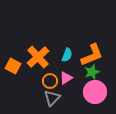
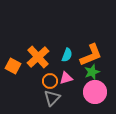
orange L-shape: moved 1 px left
pink triangle: rotated 16 degrees clockwise
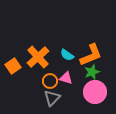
cyan semicircle: rotated 104 degrees clockwise
orange square: rotated 28 degrees clockwise
pink triangle: rotated 32 degrees clockwise
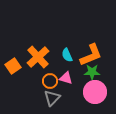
cyan semicircle: rotated 32 degrees clockwise
green star: rotated 21 degrees clockwise
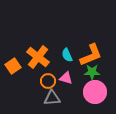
orange cross: rotated 10 degrees counterclockwise
orange circle: moved 2 px left
gray triangle: rotated 42 degrees clockwise
